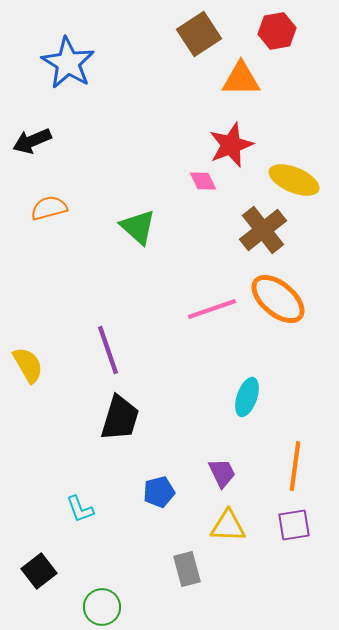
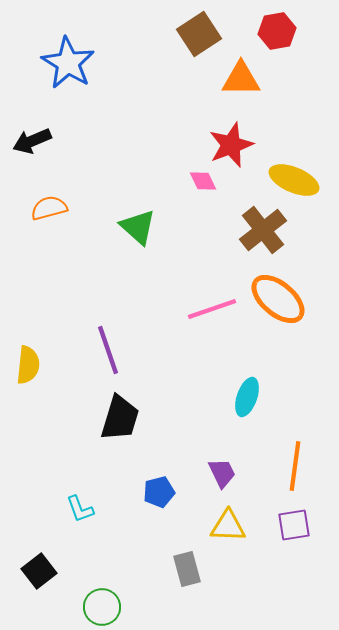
yellow semicircle: rotated 36 degrees clockwise
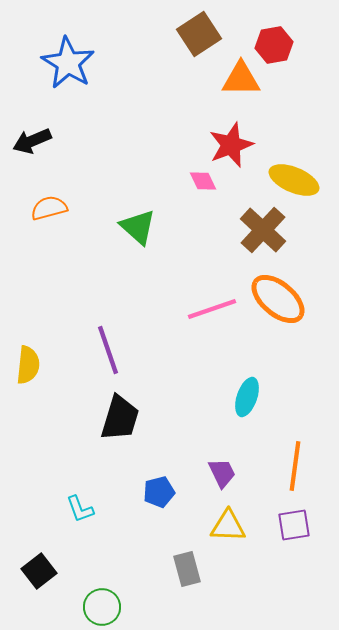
red hexagon: moved 3 px left, 14 px down
brown cross: rotated 9 degrees counterclockwise
